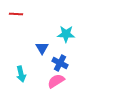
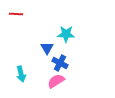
blue triangle: moved 5 px right
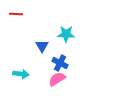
blue triangle: moved 5 px left, 2 px up
cyan arrow: rotated 70 degrees counterclockwise
pink semicircle: moved 1 px right, 2 px up
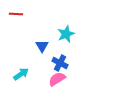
cyan star: rotated 24 degrees counterclockwise
cyan arrow: rotated 42 degrees counterclockwise
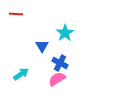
cyan star: moved 1 px left, 1 px up; rotated 12 degrees counterclockwise
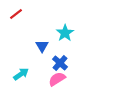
red line: rotated 40 degrees counterclockwise
blue cross: rotated 14 degrees clockwise
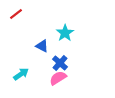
blue triangle: rotated 32 degrees counterclockwise
pink semicircle: moved 1 px right, 1 px up
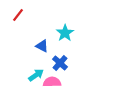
red line: moved 2 px right, 1 px down; rotated 16 degrees counterclockwise
cyan arrow: moved 15 px right, 1 px down
pink semicircle: moved 6 px left, 4 px down; rotated 30 degrees clockwise
